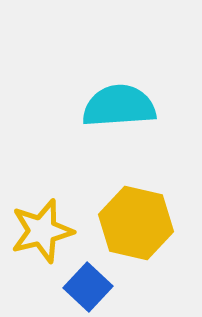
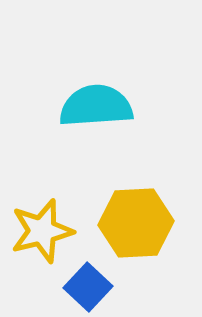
cyan semicircle: moved 23 px left
yellow hexagon: rotated 16 degrees counterclockwise
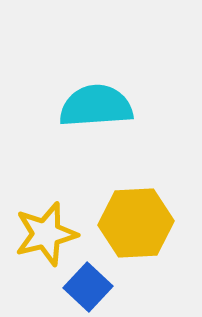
yellow star: moved 4 px right, 3 px down
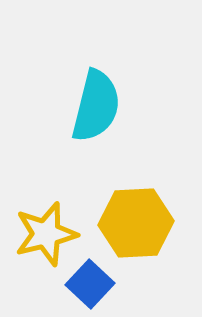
cyan semicircle: rotated 108 degrees clockwise
blue square: moved 2 px right, 3 px up
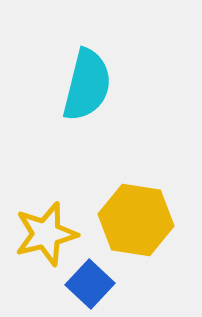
cyan semicircle: moved 9 px left, 21 px up
yellow hexagon: moved 3 px up; rotated 12 degrees clockwise
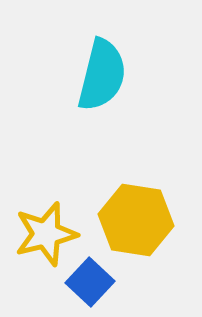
cyan semicircle: moved 15 px right, 10 px up
blue square: moved 2 px up
